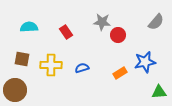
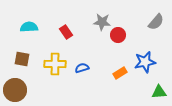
yellow cross: moved 4 px right, 1 px up
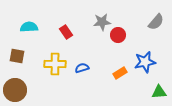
gray star: rotated 12 degrees counterclockwise
brown square: moved 5 px left, 3 px up
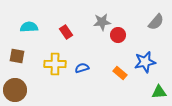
orange rectangle: rotated 72 degrees clockwise
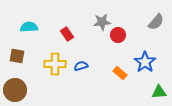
red rectangle: moved 1 px right, 2 px down
blue star: rotated 25 degrees counterclockwise
blue semicircle: moved 1 px left, 2 px up
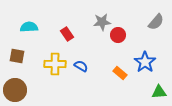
blue semicircle: rotated 48 degrees clockwise
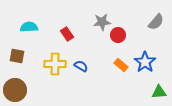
orange rectangle: moved 1 px right, 8 px up
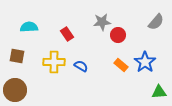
yellow cross: moved 1 px left, 2 px up
